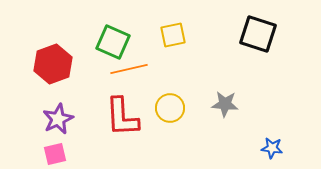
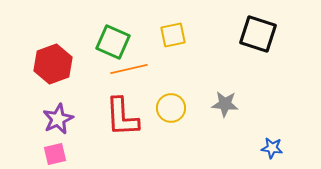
yellow circle: moved 1 px right
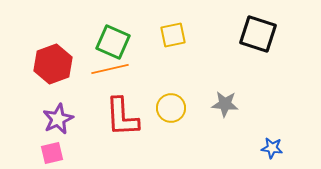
orange line: moved 19 px left
pink square: moved 3 px left, 1 px up
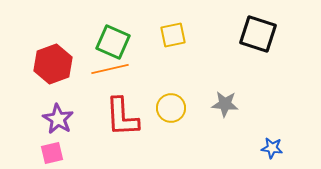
purple star: rotated 16 degrees counterclockwise
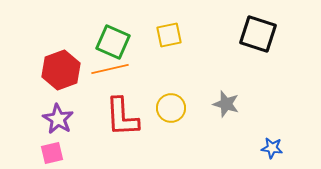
yellow square: moved 4 px left
red hexagon: moved 8 px right, 6 px down
gray star: moved 1 px right; rotated 12 degrees clockwise
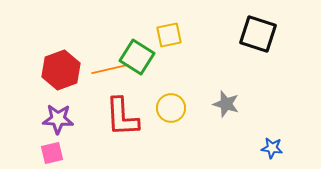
green square: moved 24 px right, 15 px down; rotated 8 degrees clockwise
purple star: rotated 28 degrees counterclockwise
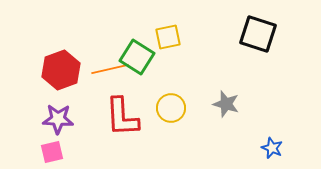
yellow square: moved 1 px left, 2 px down
blue star: rotated 15 degrees clockwise
pink square: moved 1 px up
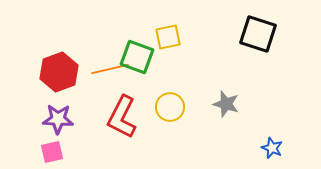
green square: rotated 12 degrees counterclockwise
red hexagon: moved 2 px left, 2 px down
yellow circle: moved 1 px left, 1 px up
red L-shape: rotated 30 degrees clockwise
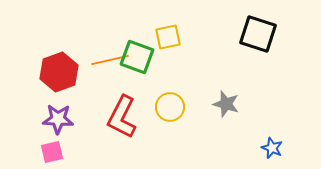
orange line: moved 9 px up
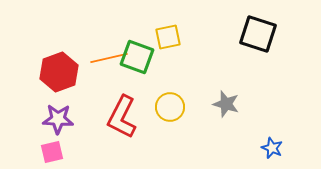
orange line: moved 1 px left, 2 px up
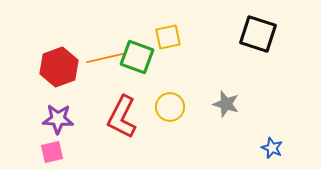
orange line: moved 4 px left
red hexagon: moved 5 px up
